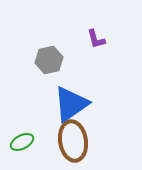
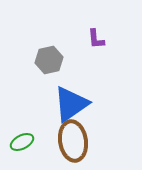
purple L-shape: rotated 10 degrees clockwise
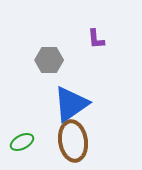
gray hexagon: rotated 12 degrees clockwise
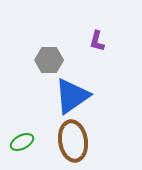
purple L-shape: moved 1 px right, 2 px down; rotated 20 degrees clockwise
blue triangle: moved 1 px right, 8 px up
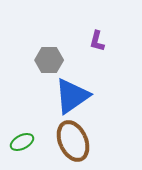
brown ellipse: rotated 15 degrees counterclockwise
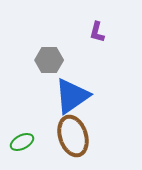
purple L-shape: moved 9 px up
brown ellipse: moved 5 px up; rotated 6 degrees clockwise
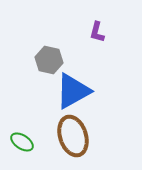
gray hexagon: rotated 12 degrees clockwise
blue triangle: moved 1 px right, 5 px up; rotated 6 degrees clockwise
green ellipse: rotated 60 degrees clockwise
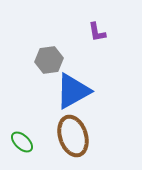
purple L-shape: rotated 25 degrees counterclockwise
gray hexagon: rotated 20 degrees counterclockwise
green ellipse: rotated 10 degrees clockwise
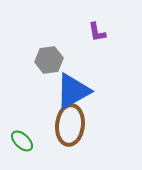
brown ellipse: moved 3 px left, 11 px up; rotated 24 degrees clockwise
green ellipse: moved 1 px up
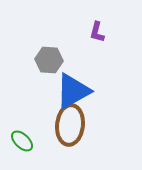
purple L-shape: rotated 25 degrees clockwise
gray hexagon: rotated 12 degrees clockwise
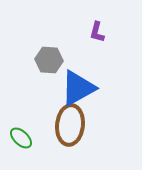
blue triangle: moved 5 px right, 3 px up
green ellipse: moved 1 px left, 3 px up
